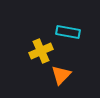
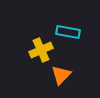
yellow cross: moved 1 px up
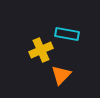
cyan rectangle: moved 1 px left, 2 px down
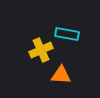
orange triangle: rotated 50 degrees clockwise
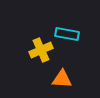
orange triangle: moved 1 px right, 4 px down
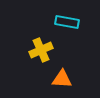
cyan rectangle: moved 12 px up
